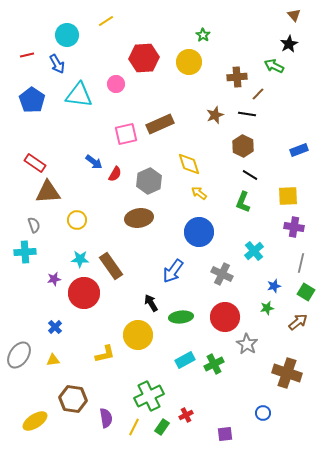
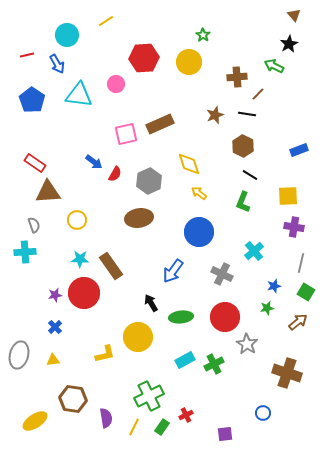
purple star at (54, 279): moved 1 px right, 16 px down
yellow circle at (138, 335): moved 2 px down
gray ellipse at (19, 355): rotated 20 degrees counterclockwise
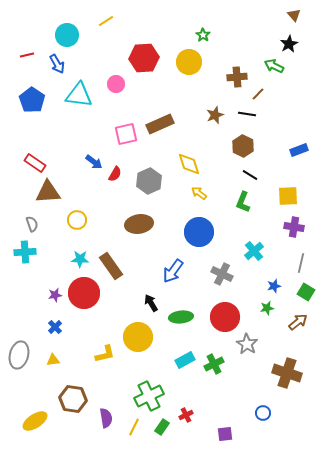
brown ellipse at (139, 218): moved 6 px down
gray semicircle at (34, 225): moved 2 px left, 1 px up
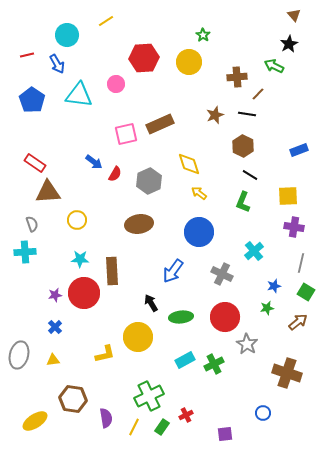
brown rectangle at (111, 266): moved 1 px right, 5 px down; rotated 32 degrees clockwise
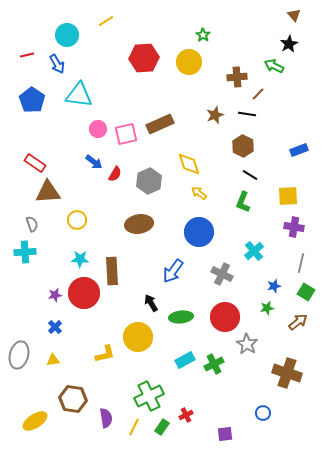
pink circle at (116, 84): moved 18 px left, 45 px down
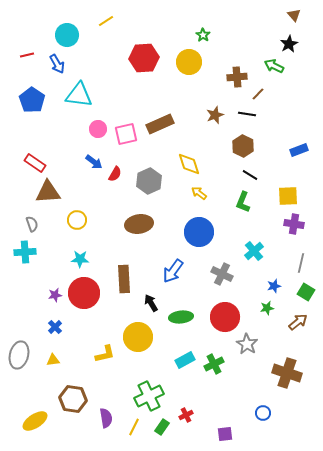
purple cross at (294, 227): moved 3 px up
brown rectangle at (112, 271): moved 12 px right, 8 px down
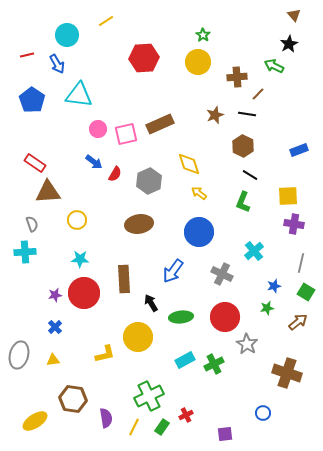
yellow circle at (189, 62): moved 9 px right
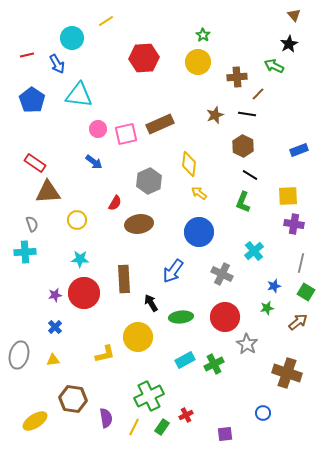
cyan circle at (67, 35): moved 5 px right, 3 px down
yellow diamond at (189, 164): rotated 25 degrees clockwise
red semicircle at (115, 174): moved 29 px down
